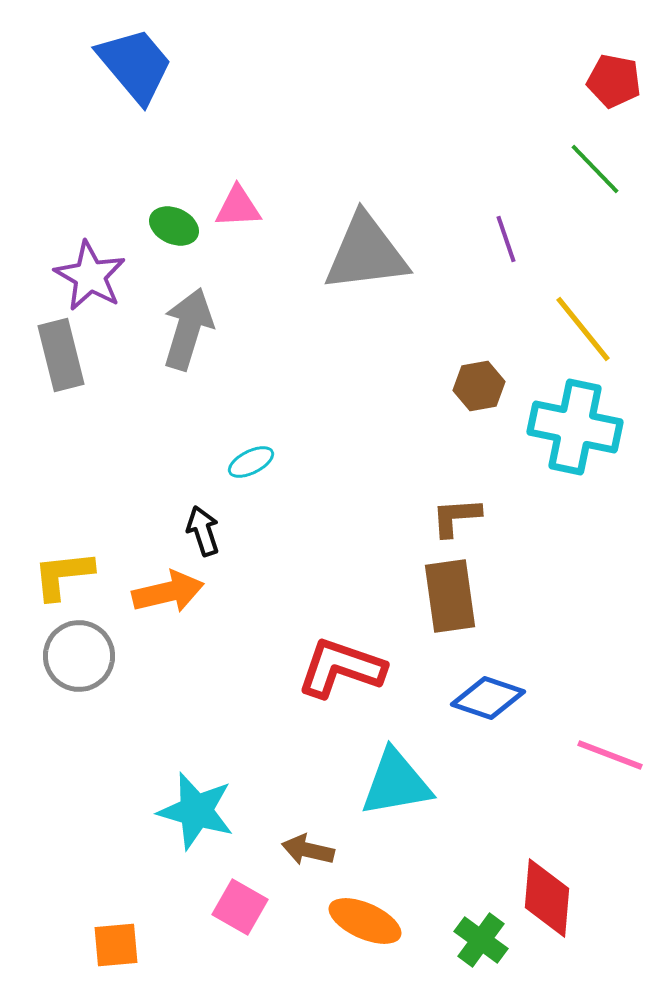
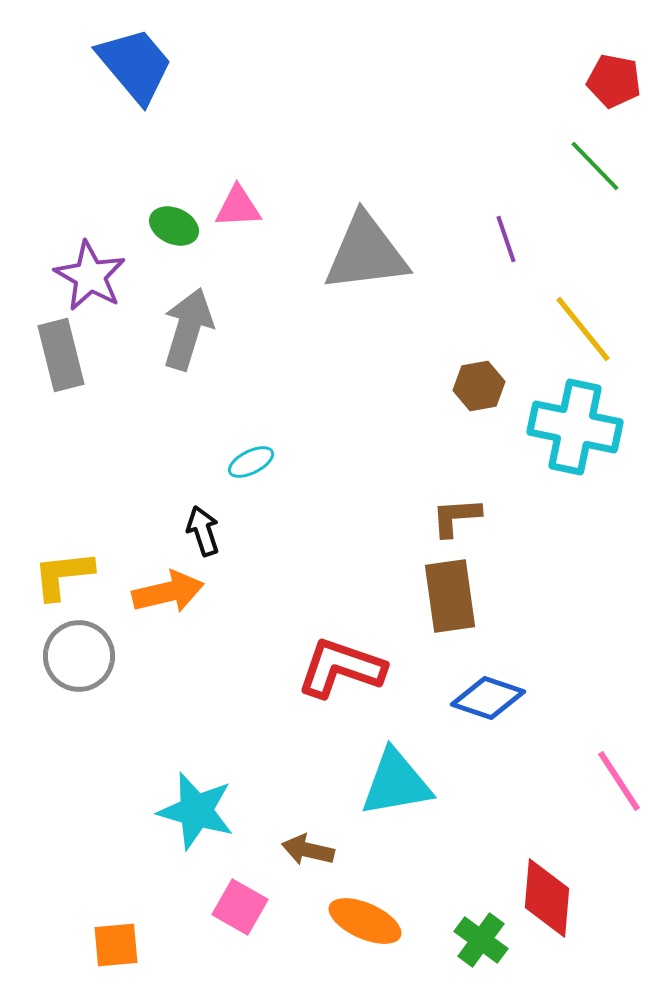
green line: moved 3 px up
pink line: moved 9 px right, 26 px down; rotated 36 degrees clockwise
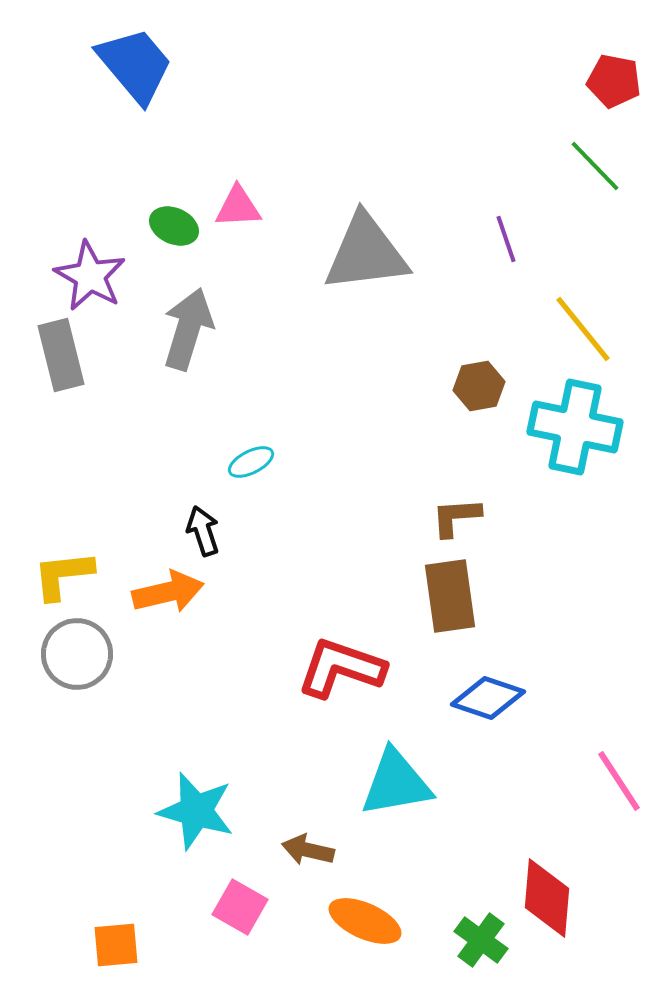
gray circle: moved 2 px left, 2 px up
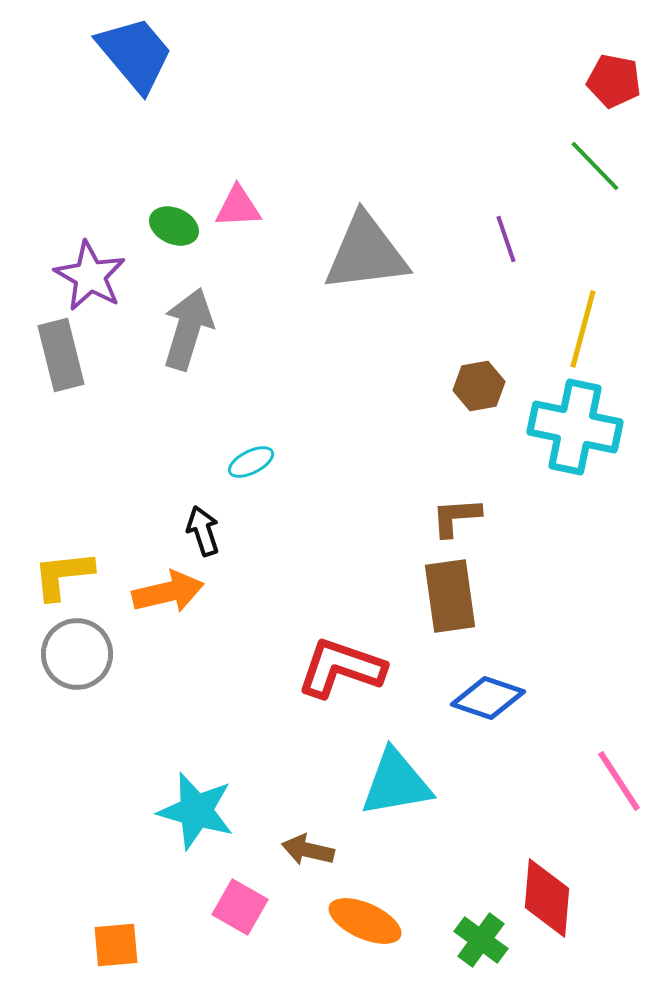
blue trapezoid: moved 11 px up
yellow line: rotated 54 degrees clockwise
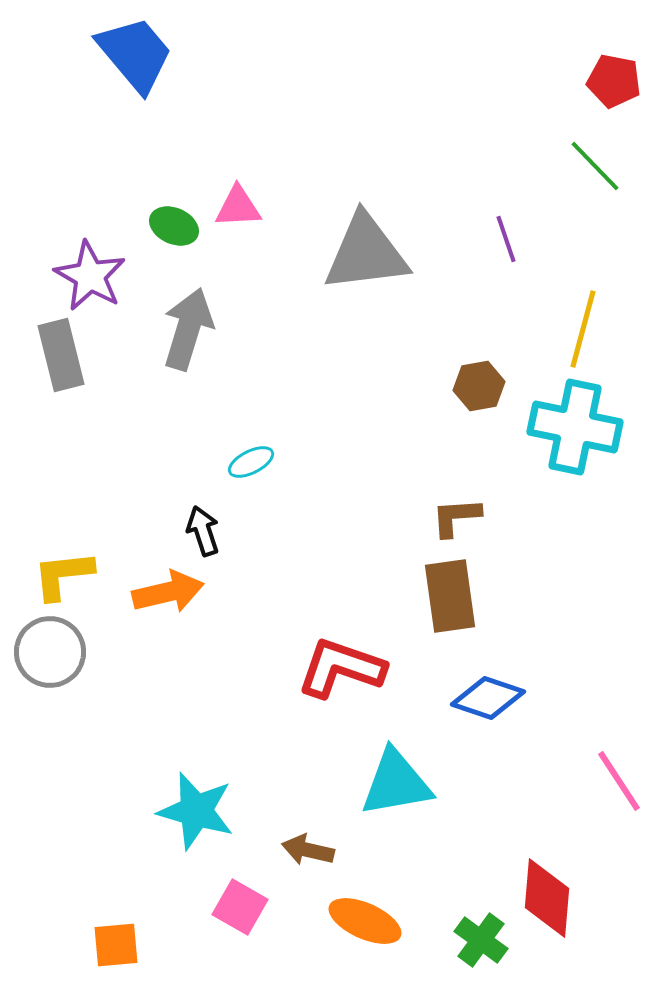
gray circle: moved 27 px left, 2 px up
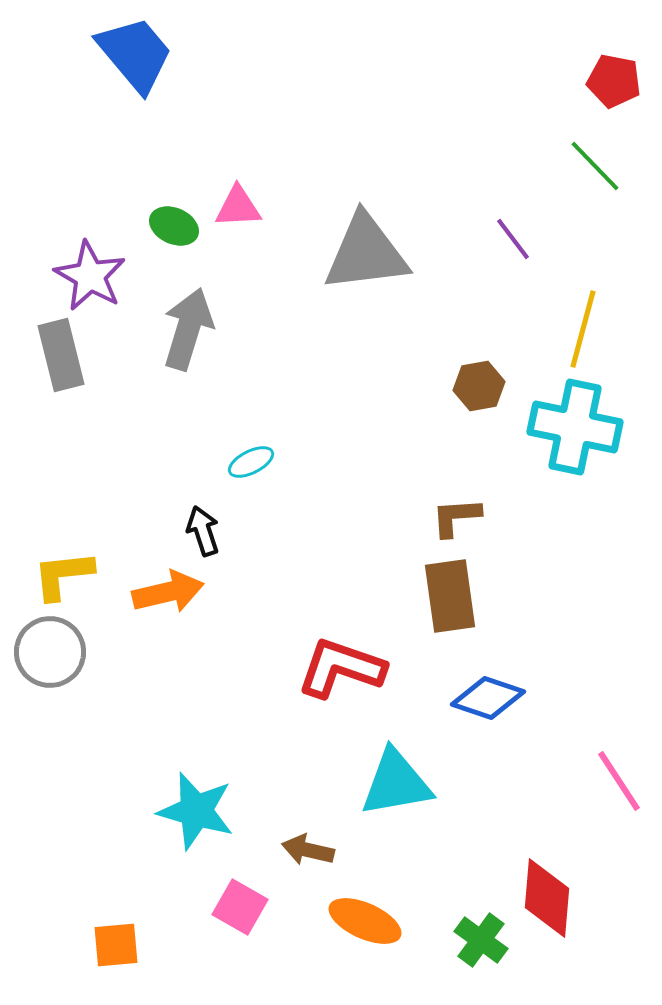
purple line: moved 7 px right; rotated 18 degrees counterclockwise
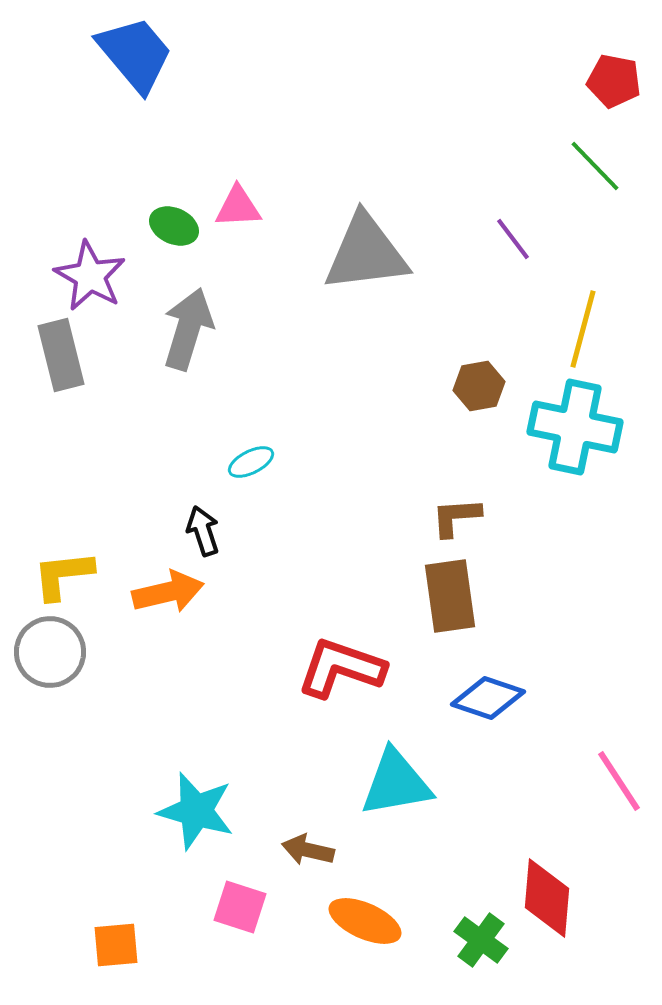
pink square: rotated 12 degrees counterclockwise
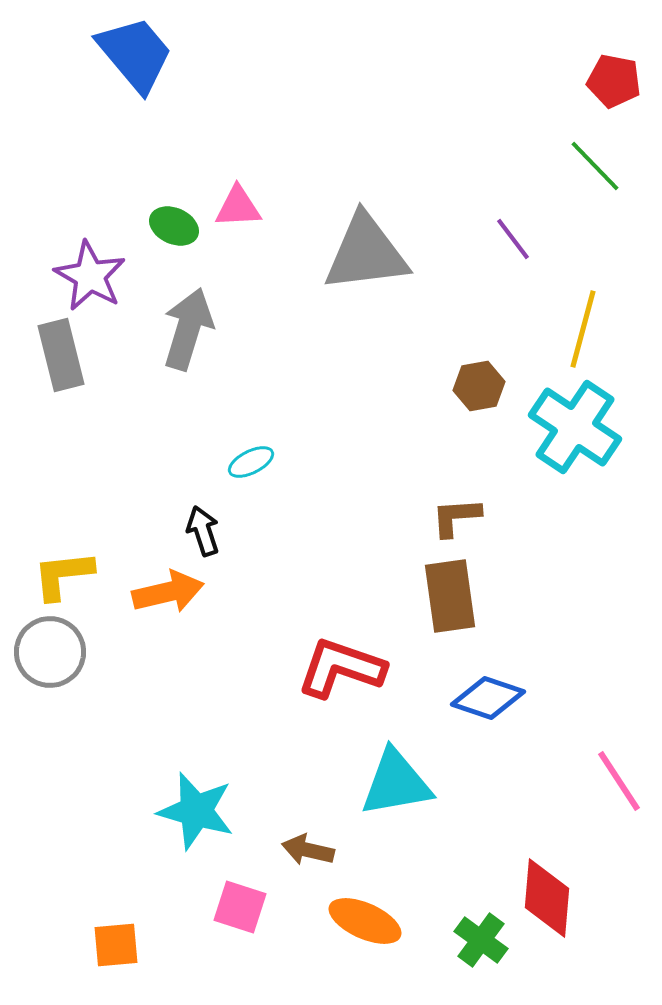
cyan cross: rotated 22 degrees clockwise
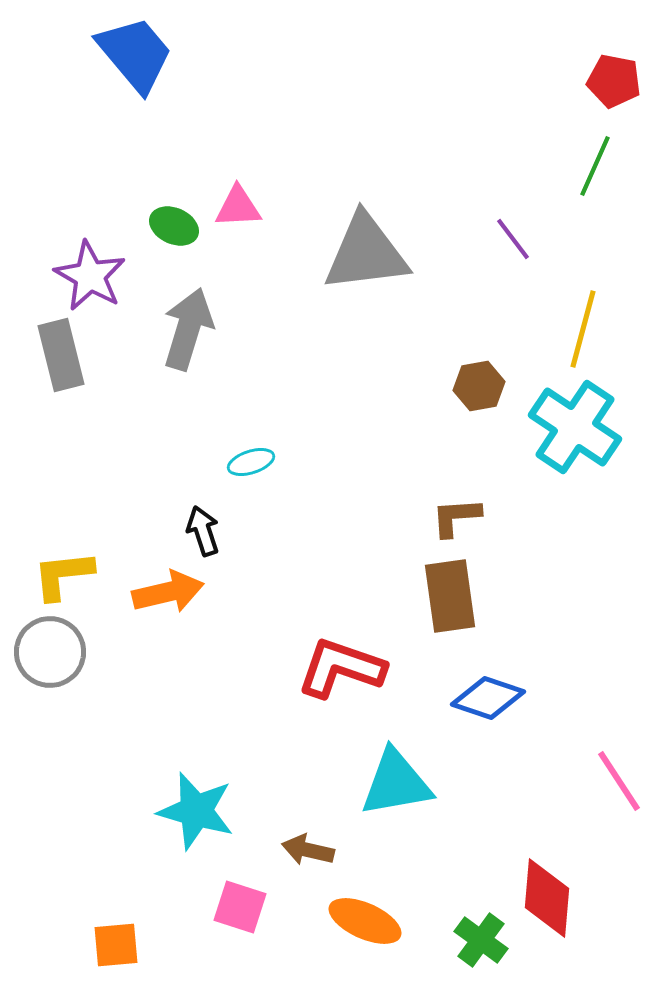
green line: rotated 68 degrees clockwise
cyan ellipse: rotated 9 degrees clockwise
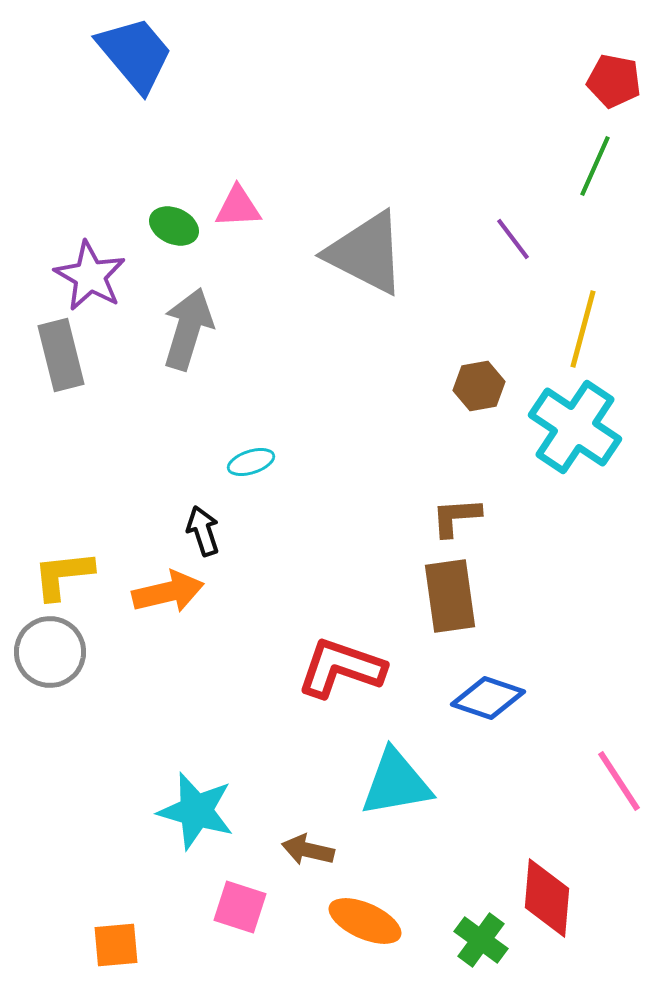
gray triangle: rotated 34 degrees clockwise
